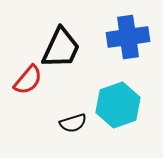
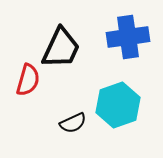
red semicircle: rotated 24 degrees counterclockwise
black semicircle: rotated 8 degrees counterclockwise
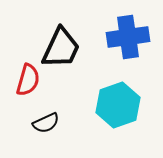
black semicircle: moved 27 px left
